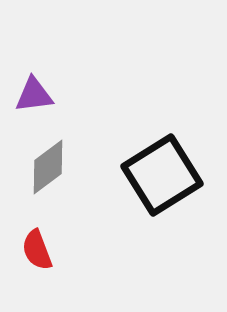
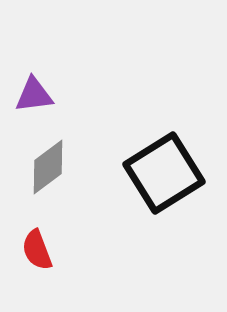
black square: moved 2 px right, 2 px up
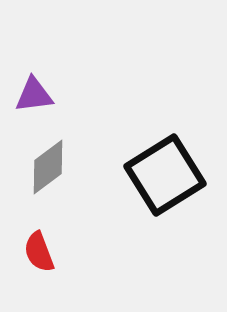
black square: moved 1 px right, 2 px down
red semicircle: moved 2 px right, 2 px down
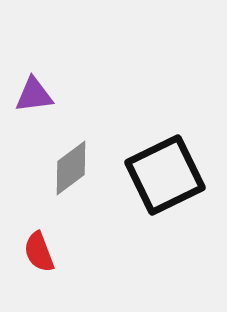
gray diamond: moved 23 px right, 1 px down
black square: rotated 6 degrees clockwise
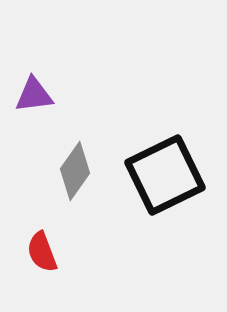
gray diamond: moved 4 px right, 3 px down; rotated 18 degrees counterclockwise
red semicircle: moved 3 px right
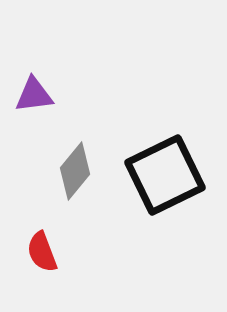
gray diamond: rotated 4 degrees clockwise
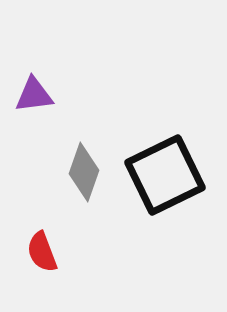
gray diamond: moved 9 px right, 1 px down; rotated 20 degrees counterclockwise
